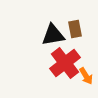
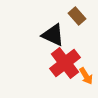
brown rectangle: moved 2 px right, 13 px up; rotated 30 degrees counterclockwise
black triangle: rotated 35 degrees clockwise
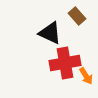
black triangle: moved 3 px left, 2 px up
red cross: rotated 28 degrees clockwise
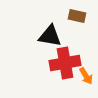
brown rectangle: rotated 36 degrees counterclockwise
black triangle: moved 3 px down; rotated 15 degrees counterclockwise
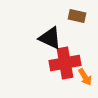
black triangle: moved 2 px down; rotated 15 degrees clockwise
orange arrow: moved 1 px left, 1 px down
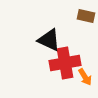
brown rectangle: moved 9 px right
black triangle: moved 1 px left, 2 px down
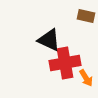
orange arrow: moved 1 px right, 1 px down
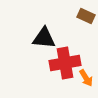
brown rectangle: rotated 12 degrees clockwise
black triangle: moved 5 px left, 2 px up; rotated 20 degrees counterclockwise
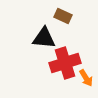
brown rectangle: moved 23 px left
red cross: rotated 8 degrees counterclockwise
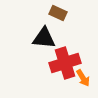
brown rectangle: moved 5 px left, 3 px up
orange arrow: moved 3 px left
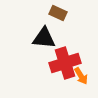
orange arrow: moved 2 px left, 2 px up
